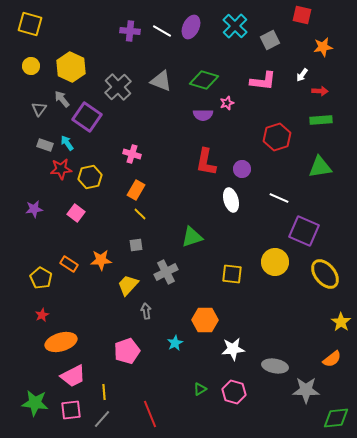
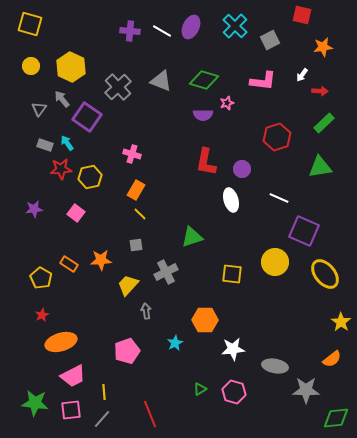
green rectangle at (321, 120): moved 3 px right, 3 px down; rotated 40 degrees counterclockwise
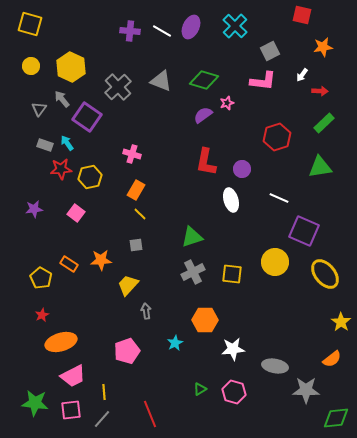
gray square at (270, 40): moved 11 px down
purple semicircle at (203, 115): rotated 144 degrees clockwise
gray cross at (166, 272): moved 27 px right
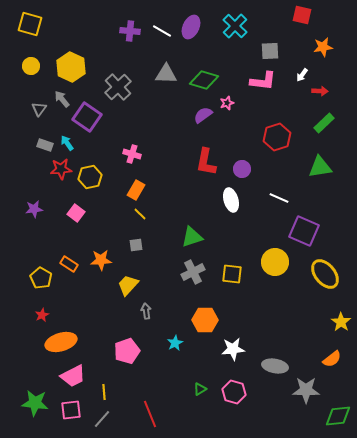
gray square at (270, 51): rotated 24 degrees clockwise
gray triangle at (161, 81): moved 5 px right, 7 px up; rotated 20 degrees counterclockwise
green diamond at (336, 418): moved 2 px right, 2 px up
